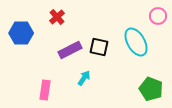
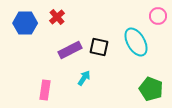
blue hexagon: moved 4 px right, 10 px up
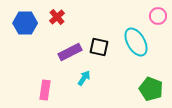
purple rectangle: moved 2 px down
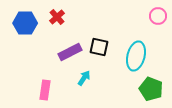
cyan ellipse: moved 14 px down; rotated 44 degrees clockwise
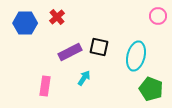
pink rectangle: moved 4 px up
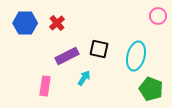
red cross: moved 6 px down
black square: moved 2 px down
purple rectangle: moved 3 px left, 4 px down
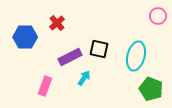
blue hexagon: moved 14 px down
purple rectangle: moved 3 px right, 1 px down
pink rectangle: rotated 12 degrees clockwise
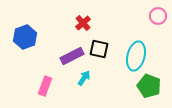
red cross: moved 26 px right
blue hexagon: rotated 20 degrees counterclockwise
purple rectangle: moved 2 px right, 1 px up
green pentagon: moved 2 px left, 3 px up
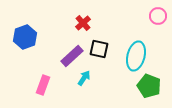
purple rectangle: rotated 15 degrees counterclockwise
pink rectangle: moved 2 px left, 1 px up
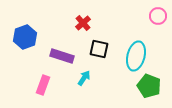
purple rectangle: moved 10 px left; rotated 60 degrees clockwise
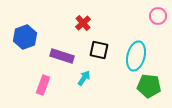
black square: moved 1 px down
green pentagon: rotated 15 degrees counterclockwise
